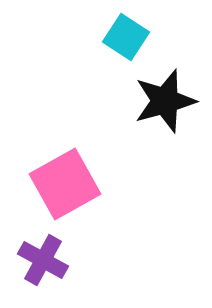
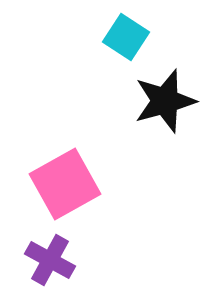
purple cross: moved 7 px right
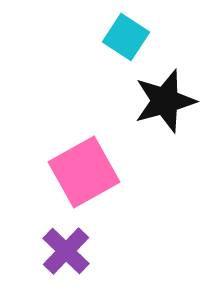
pink square: moved 19 px right, 12 px up
purple cross: moved 16 px right, 9 px up; rotated 15 degrees clockwise
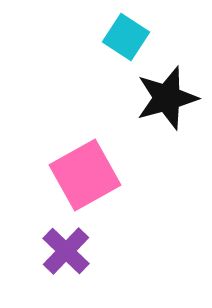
black star: moved 2 px right, 3 px up
pink square: moved 1 px right, 3 px down
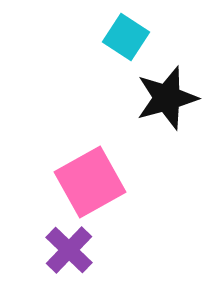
pink square: moved 5 px right, 7 px down
purple cross: moved 3 px right, 1 px up
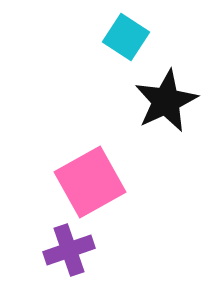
black star: moved 1 px left, 3 px down; rotated 10 degrees counterclockwise
purple cross: rotated 27 degrees clockwise
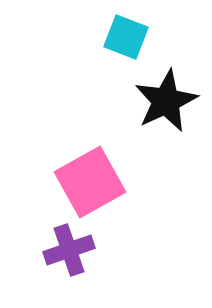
cyan square: rotated 12 degrees counterclockwise
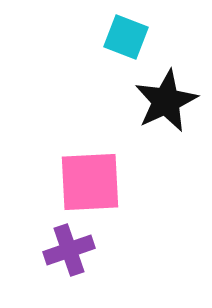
pink square: rotated 26 degrees clockwise
